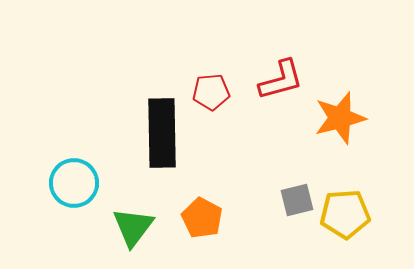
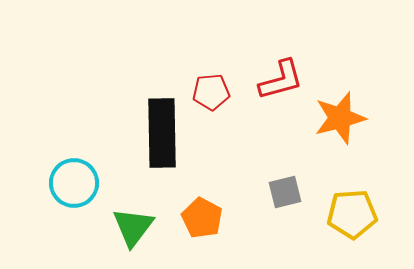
gray square: moved 12 px left, 8 px up
yellow pentagon: moved 7 px right
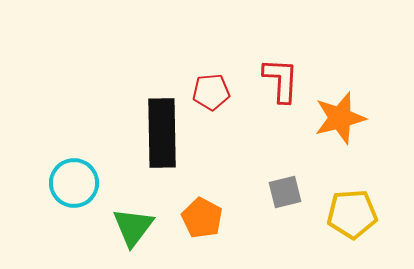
red L-shape: rotated 72 degrees counterclockwise
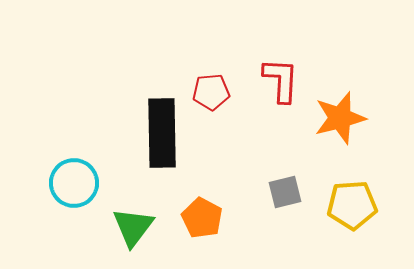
yellow pentagon: moved 9 px up
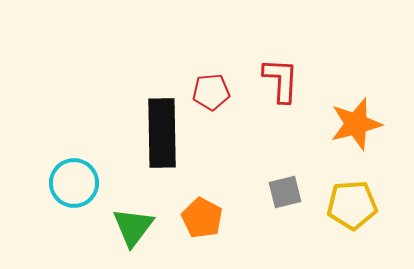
orange star: moved 16 px right, 6 px down
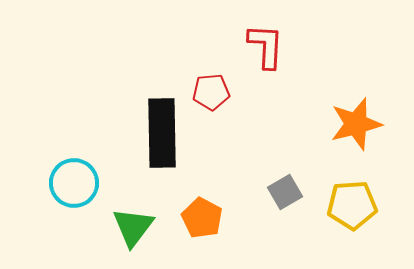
red L-shape: moved 15 px left, 34 px up
gray square: rotated 16 degrees counterclockwise
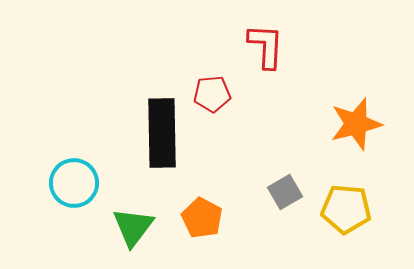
red pentagon: moved 1 px right, 2 px down
yellow pentagon: moved 6 px left, 4 px down; rotated 9 degrees clockwise
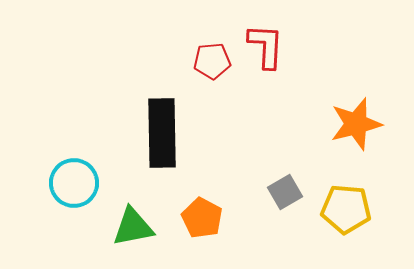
red pentagon: moved 33 px up
green triangle: rotated 42 degrees clockwise
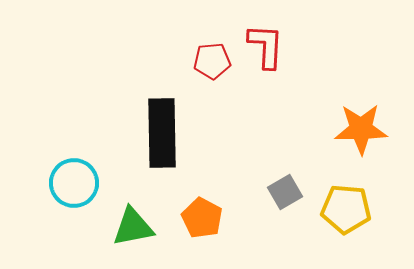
orange star: moved 5 px right, 5 px down; rotated 14 degrees clockwise
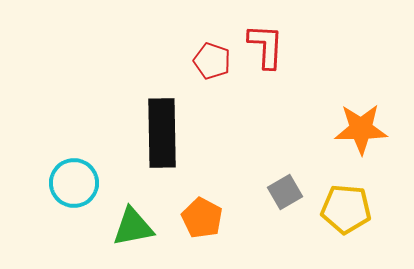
red pentagon: rotated 24 degrees clockwise
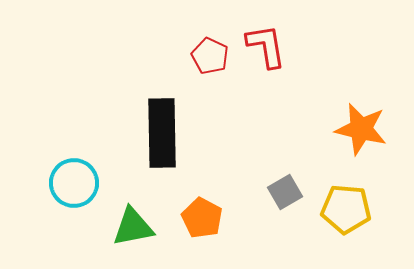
red L-shape: rotated 12 degrees counterclockwise
red pentagon: moved 2 px left, 5 px up; rotated 6 degrees clockwise
orange star: rotated 14 degrees clockwise
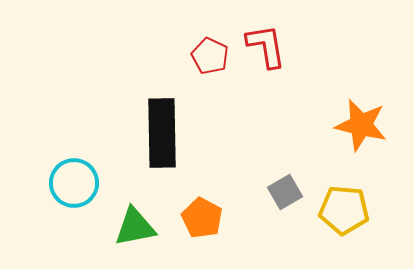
orange star: moved 4 px up
yellow pentagon: moved 2 px left, 1 px down
green triangle: moved 2 px right
